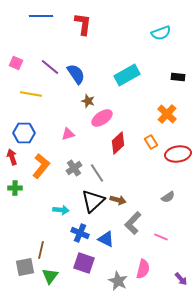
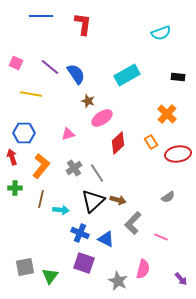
brown line: moved 51 px up
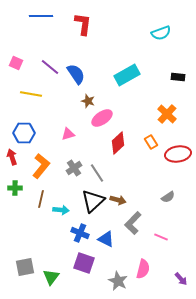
green triangle: moved 1 px right, 1 px down
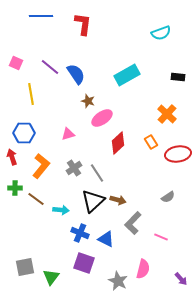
yellow line: rotated 70 degrees clockwise
brown line: moved 5 px left; rotated 66 degrees counterclockwise
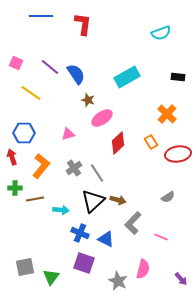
cyan rectangle: moved 2 px down
yellow line: moved 1 px up; rotated 45 degrees counterclockwise
brown star: moved 1 px up
brown line: moved 1 px left; rotated 48 degrees counterclockwise
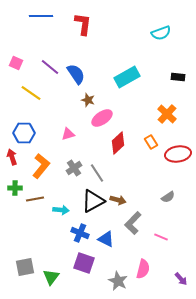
black triangle: rotated 15 degrees clockwise
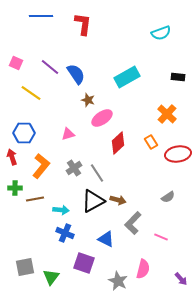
blue cross: moved 15 px left
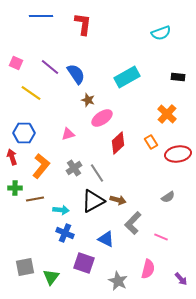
pink semicircle: moved 5 px right
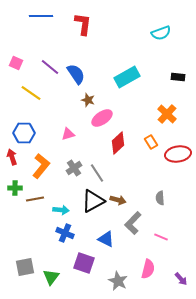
gray semicircle: moved 8 px left, 1 px down; rotated 120 degrees clockwise
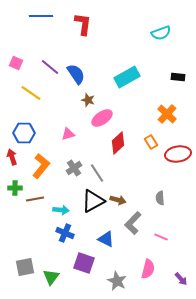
gray star: moved 1 px left
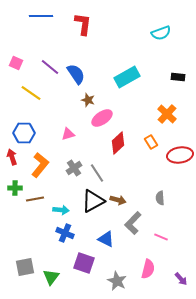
red ellipse: moved 2 px right, 1 px down
orange L-shape: moved 1 px left, 1 px up
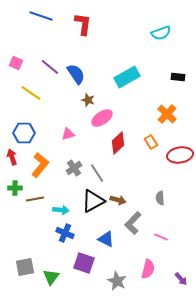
blue line: rotated 20 degrees clockwise
